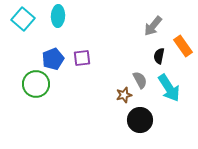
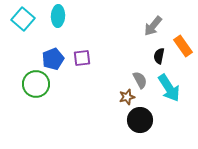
brown star: moved 3 px right, 2 px down
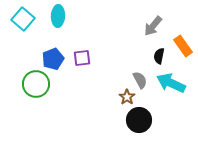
cyan arrow: moved 2 px right, 5 px up; rotated 148 degrees clockwise
brown star: rotated 21 degrees counterclockwise
black circle: moved 1 px left
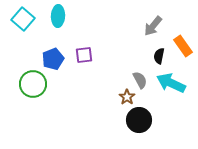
purple square: moved 2 px right, 3 px up
green circle: moved 3 px left
